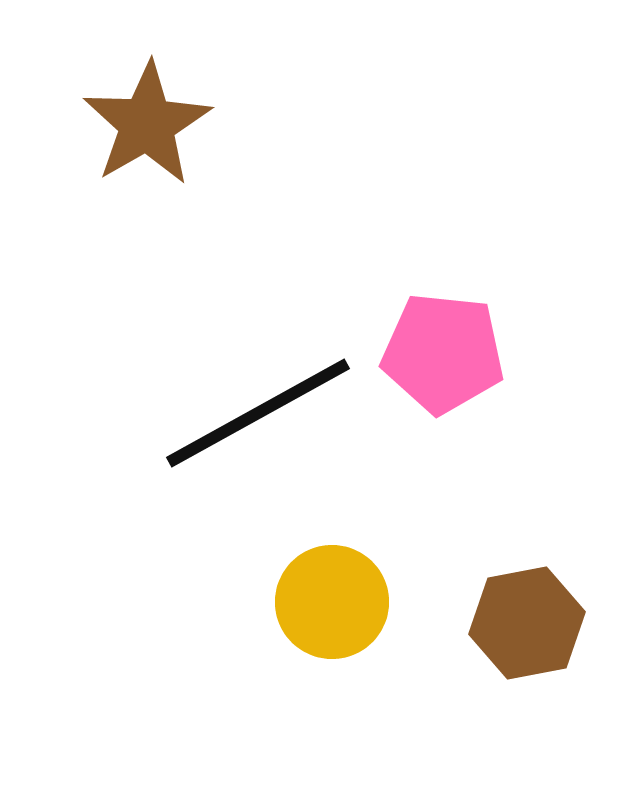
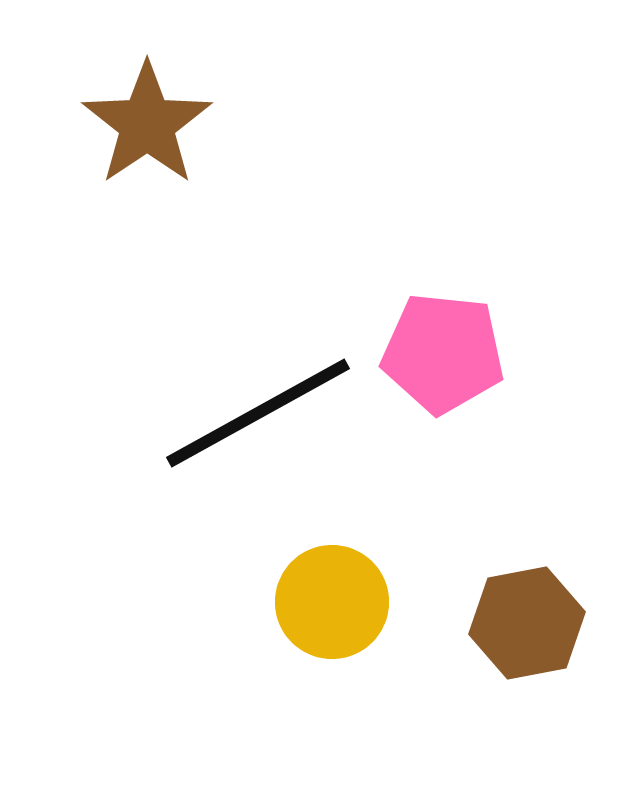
brown star: rotated 4 degrees counterclockwise
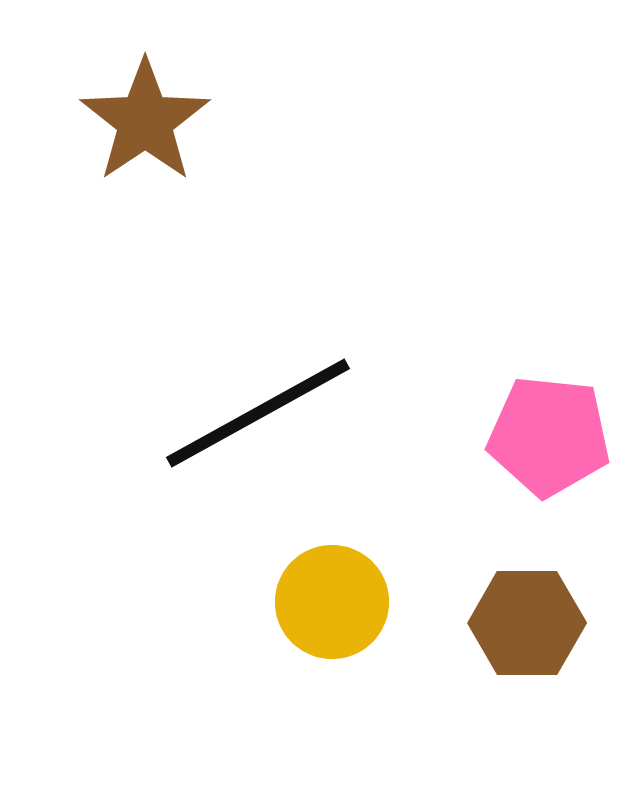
brown star: moved 2 px left, 3 px up
pink pentagon: moved 106 px right, 83 px down
brown hexagon: rotated 11 degrees clockwise
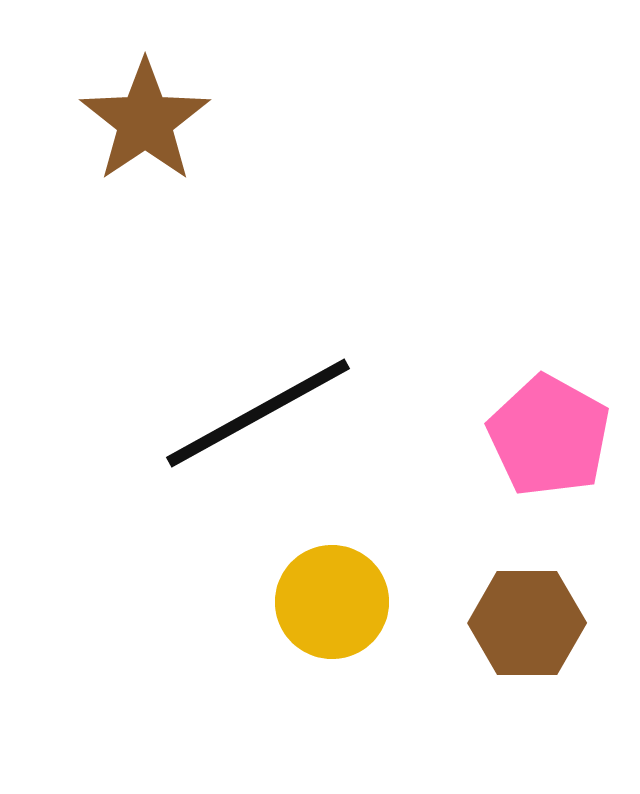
pink pentagon: rotated 23 degrees clockwise
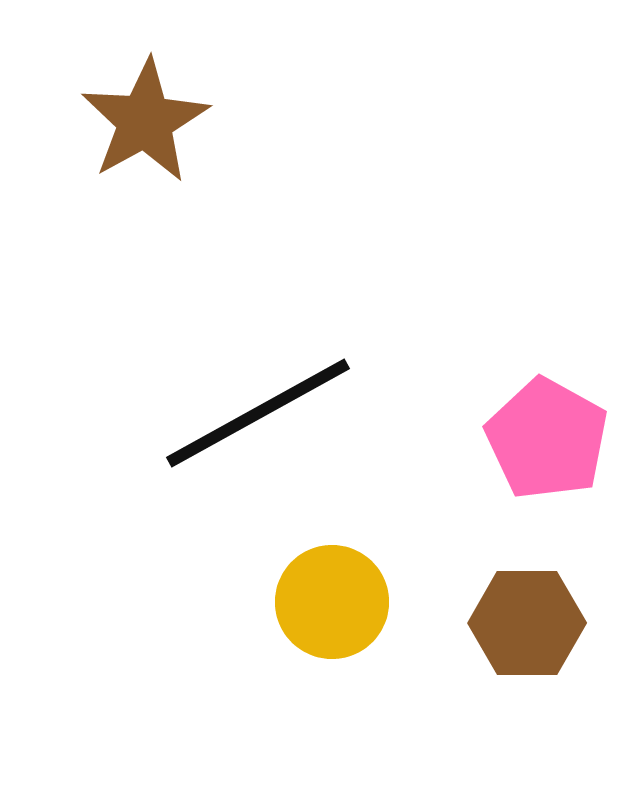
brown star: rotated 5 degrees clockwise
pink pentagon: moved 2 px left, 3 px down
